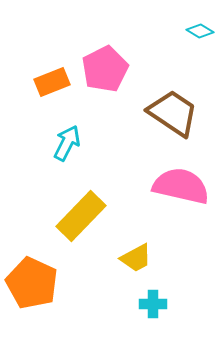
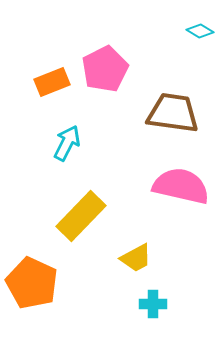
brown trapezoid: rotated 26 degrees counterclockwise
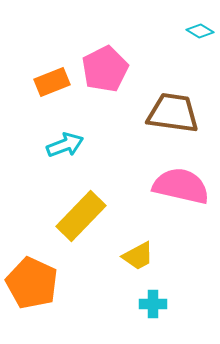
cyan arrow: moved 2 px left, 2 px down; rotated 42 degrees clockwise
yellow trapezoid: moved 2 px right, 2 px up
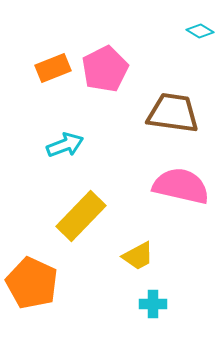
orange rectangle: moved 1 px right, 14 px up
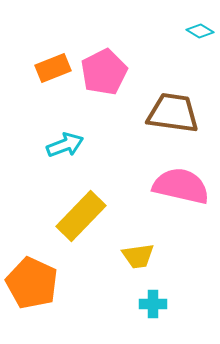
pink pentagon: moved 1 px left, 3 px down
yellow trapezoid: rotated 20 degrees clockwise
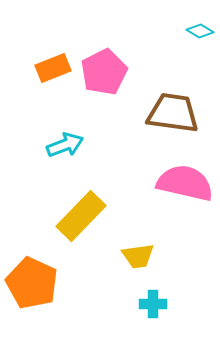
pink semicircle: moved 4 px right, 3 px up
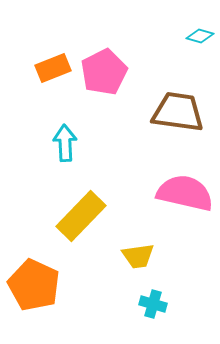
cyan diamond: moved 5 px down; rotated 16 degrees counterclockwise
brown trapezoid: moved 5 px right, 1 px up
cyan arrow: moved 2 px up; rotated 72 degrees counterclockwise
pink semicircle: moved 10 px down
orange pentagon: moved 2 px right, 2 px down
cyan cross: rotated 16 degrees clockwise
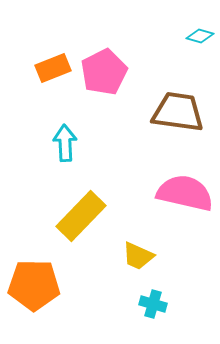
yellow trapezoid: rotated 32 degrees clockwise
orange pentagon: rotated 24 degrees counterclockwise
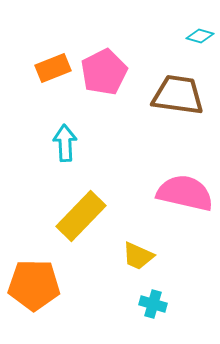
brown trapezoid: moved 17 px up
